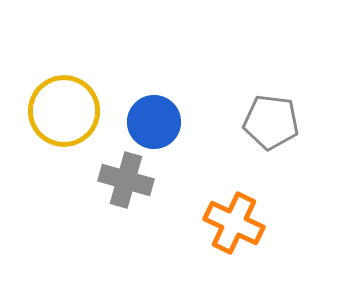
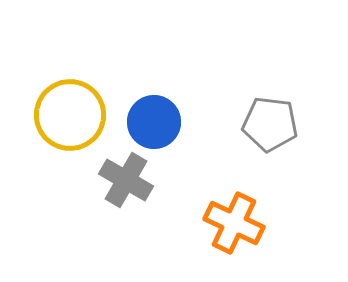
yellow circle: moved 6 px right, 4 px down
gray pentagon: moved 1 px left, 2 px down
gray cross: rotated 14 degrees clockwise
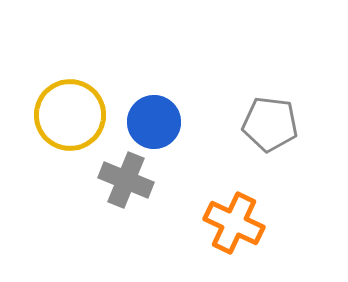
gray cross: rotated 8 degrees counterclockwise
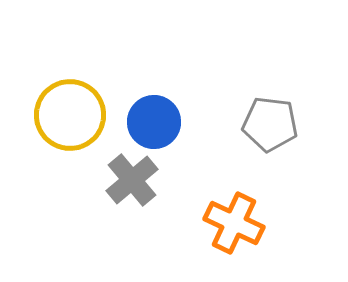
gray cross: moved 6 px right; rotated 28 degrees clockwise
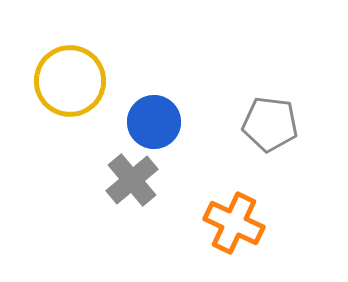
yellow circle: moved 34 px up
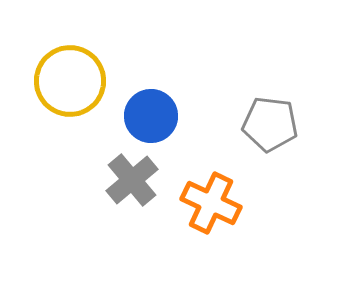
blue circle: moved 3 px left, 6 px up
orange cross: moved 23 px left, 20 px up
